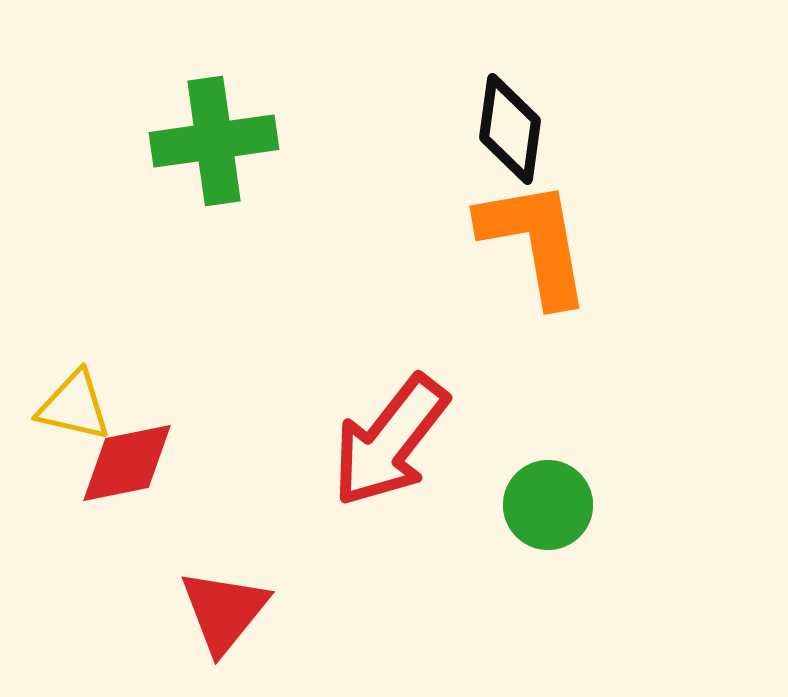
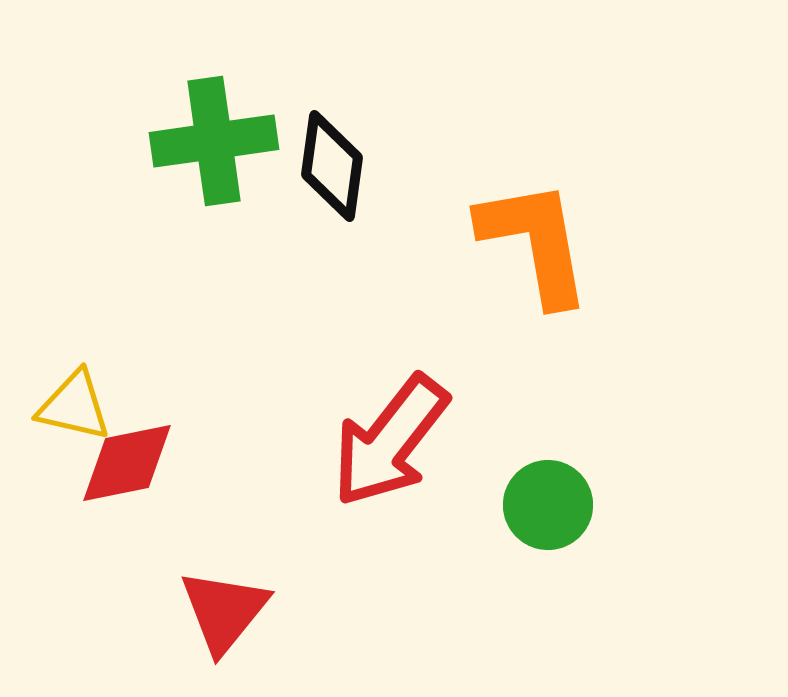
black diamond: moved 178 px left, 37 px down
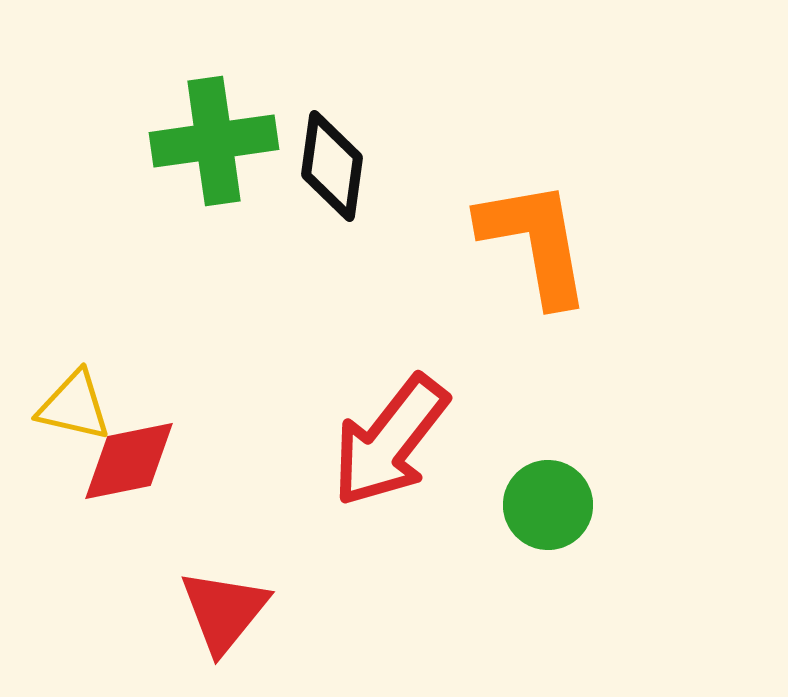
red diamond: moved 2 px right, 2 px up
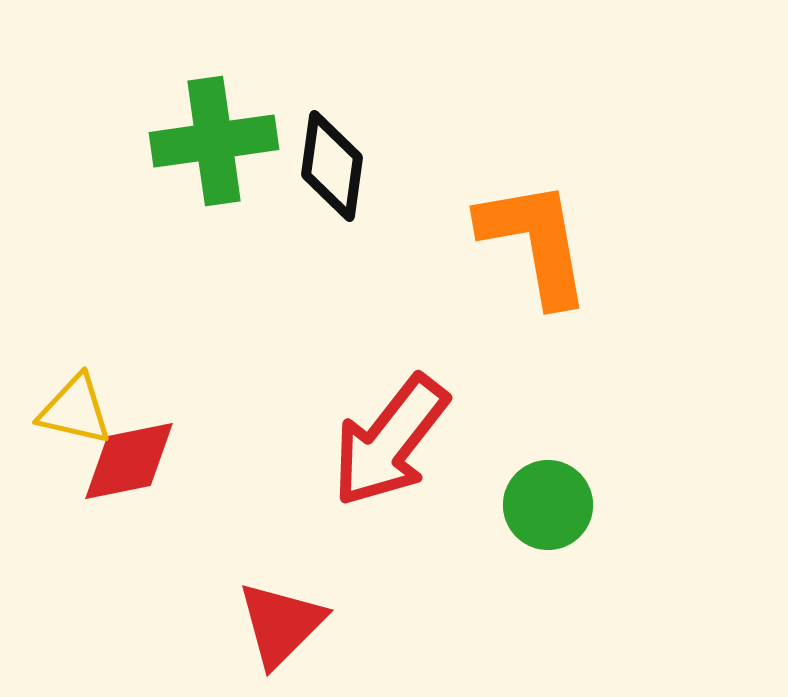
yellow triangle: moved 1 px right, 4 px down
red triangle: moved 57 px right, 13 px down; rotated 6 degrees clockwise
